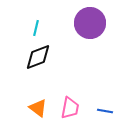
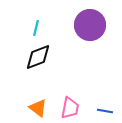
purple circle: moved 2 px down
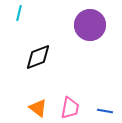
cyan line: moved 17 px left, 15 px up
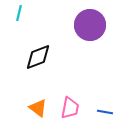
blue line: moved 1 px down
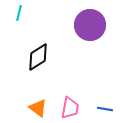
black diamond: rotated 12 degrees counterclockwise
blue line: moved 3 px up
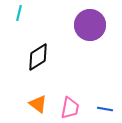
orange triangle: moved 4 px up
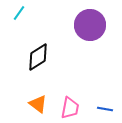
cyan line: rotated 21 degrees clockwise
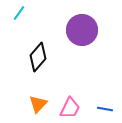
purple circle: moved 8 px left, 5 px down
black diamond: rotated 16 degrees counterclockwise
orange triangle: rotated 36 degrees clockwise
pink trapezoid: rotated 15 degrees clockwise
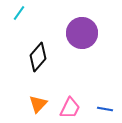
purple circle: moved 3 px down
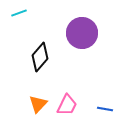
cyan line: rotated 35 degrees clockwise
black diamond: moved 2 px right
pink trapezoid: moved 3 px left, 3 px up
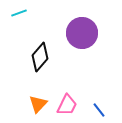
blue line: moved 6 px left, 1 px down; rotated 42 degrees clockwise
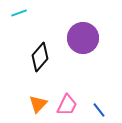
purple circle: moved 1 px right, 5 px down
